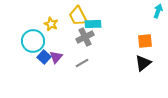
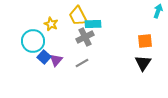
purple triangle: moved 3 px down
black triangle: rotated 18 degrees counterclockwise
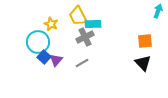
cyan circle: moved 5 px right, 1 px down
black triangle: rotated 18 degrees counterclockwise
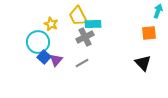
orange square: moved 4 px right, 8 px up
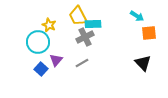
cyan arrow: moved 21 px left, 5 px down; rotated 104 degrees clockwise
yellow star: moved 2 px left, 1 px down
blue square: moved 3 px left, 12 px down
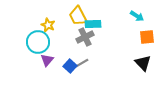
yellow star: moved 1 px left
orange square: moved 2 px left, 4 px down
purple triangle: moved 9 px left
blue square: moved 29 px right, 3 px up
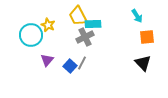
cyan arrow: rotated 24 degrees clockwise
cyan circle: moved 7 px left, 7 px up
gray line: rotated 32 degrees counterclockwise
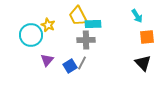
gray cross: moved 1 px right, 3 px down; rotated 24 degrees clockwise
blue square: rotated 16 degrees clockwise
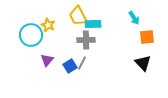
cyan arrow: moved 3 px left, 2 px down
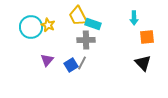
cyan arrow: rotated 32 degrees clockwise
cyan rectangle: rotated 21 degrees clockwise
cyan circle: moved 8 px up
blue square: moved 1 px right, 1 px up
